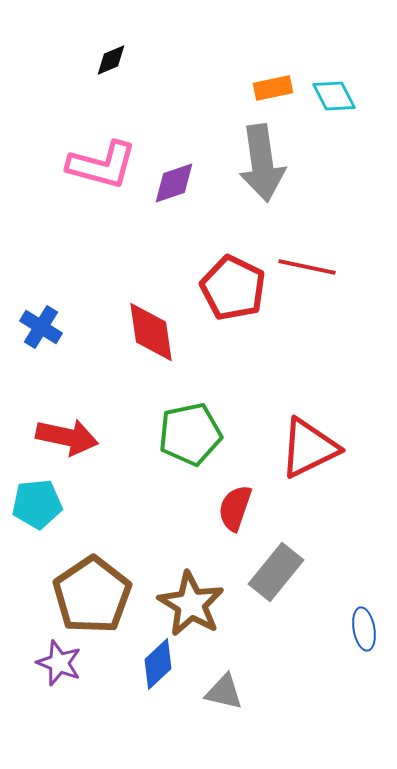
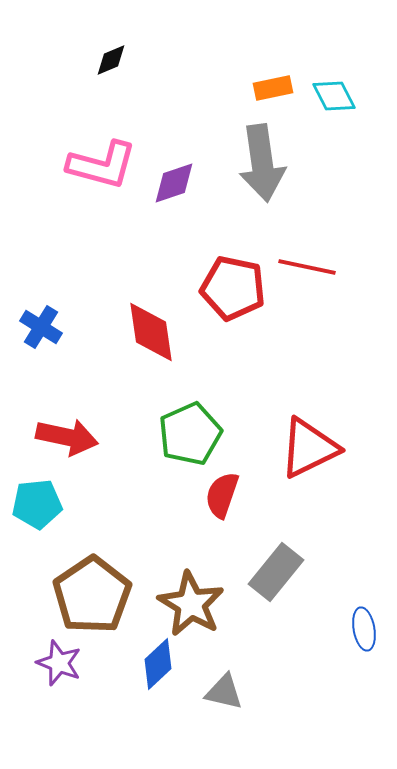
red pentagon: rotated 14 degrees counterclockwise
green pentagon: rotated 12 degrees counterclockwise
red semicircle: moved 13 px left, 13 px up
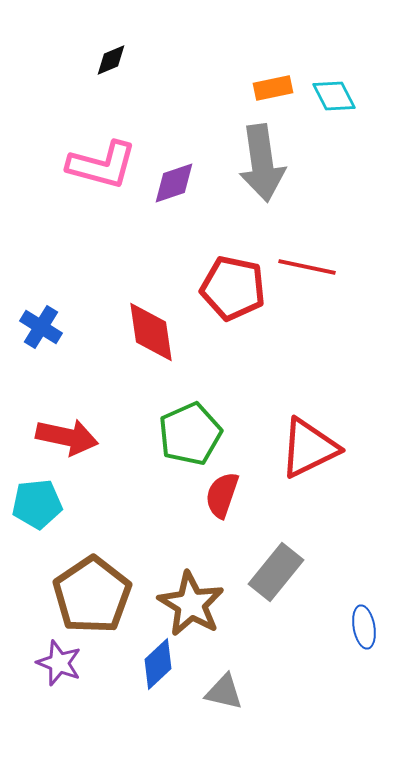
blue ellipse: moved 2 px up
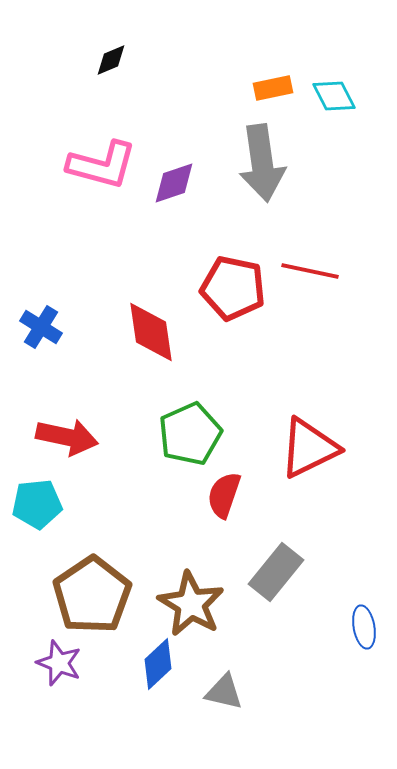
red line: moved 3 px right, 4 px down
red semicircle: moved 2 px right
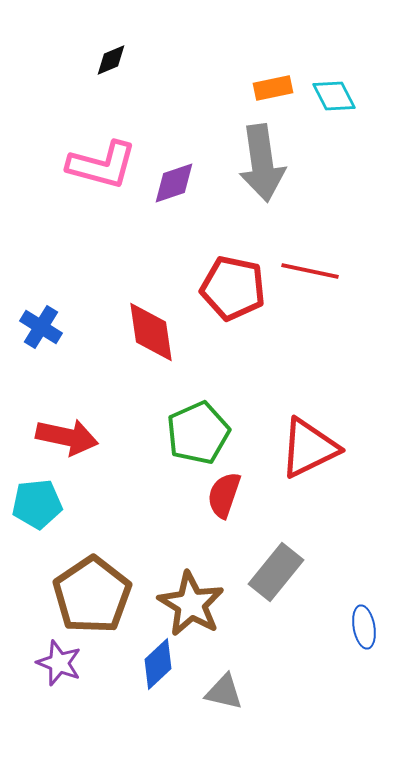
green pentagon: moved 8 px right, 1 px up
